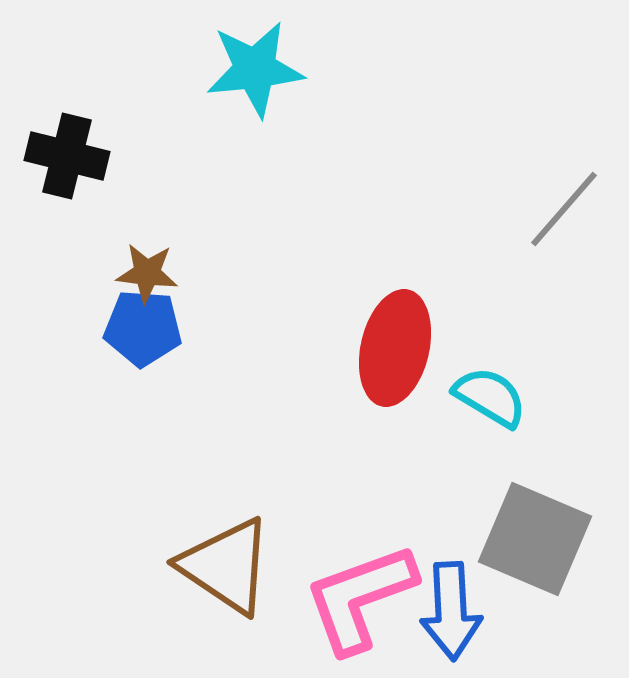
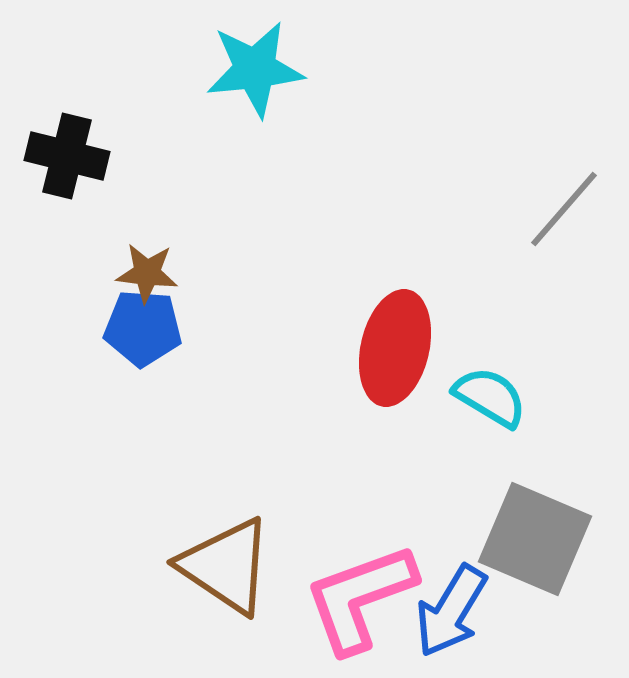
blue arrow: rotated 34 degrees clockwise
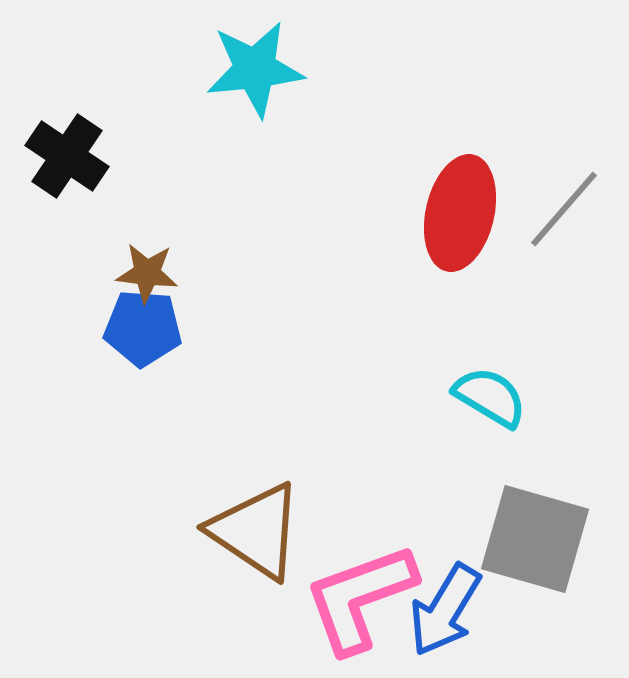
black cross: rotated 20 degrees clockwise
red ellipse: moved 65 px right, 135 px up
gray square: rotated 7 degrees counterclockwise
brown triangle: moved 30 px right, 35 px up
blue arrow: moved 6 px left, 1 px up
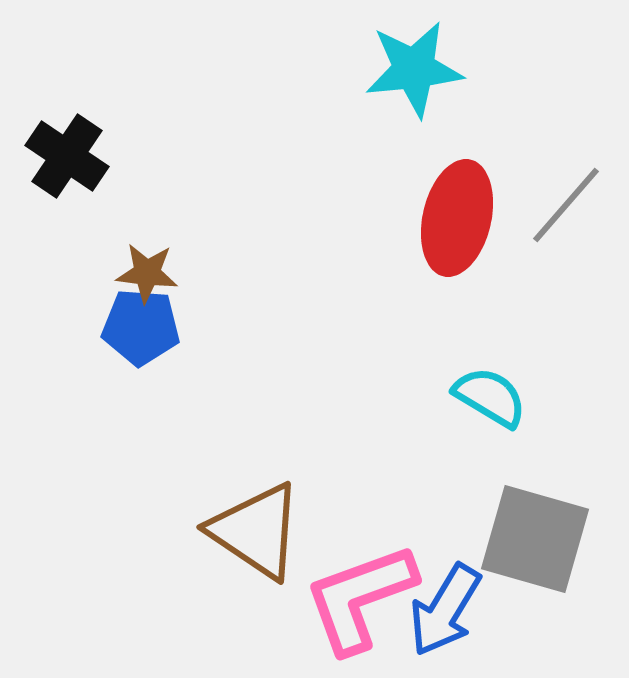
cyan star: moved 159 px right
gray line: moved 2 px right, 4 px up
red ellipse: moved 3 px left, 5 px down
blue pentagon: moved 2 px left, 1 px up
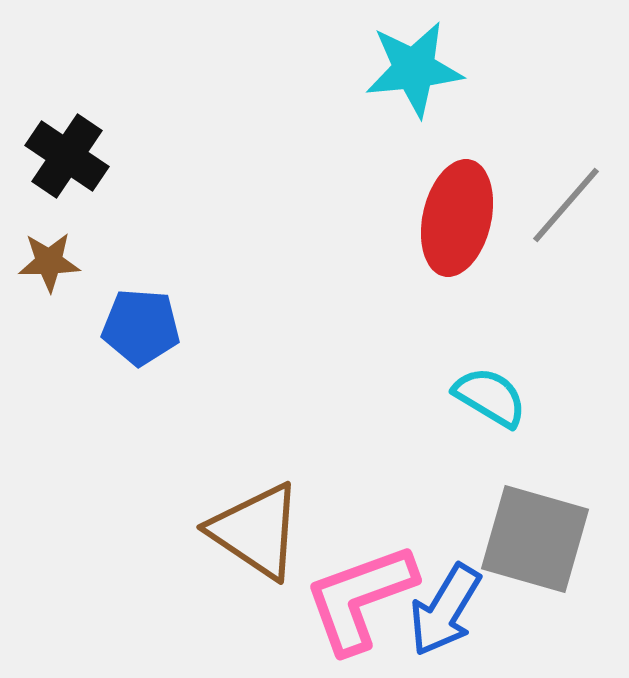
brown star: moved 98 px left, 11 px up; rotated 8 degrees counterclockwise
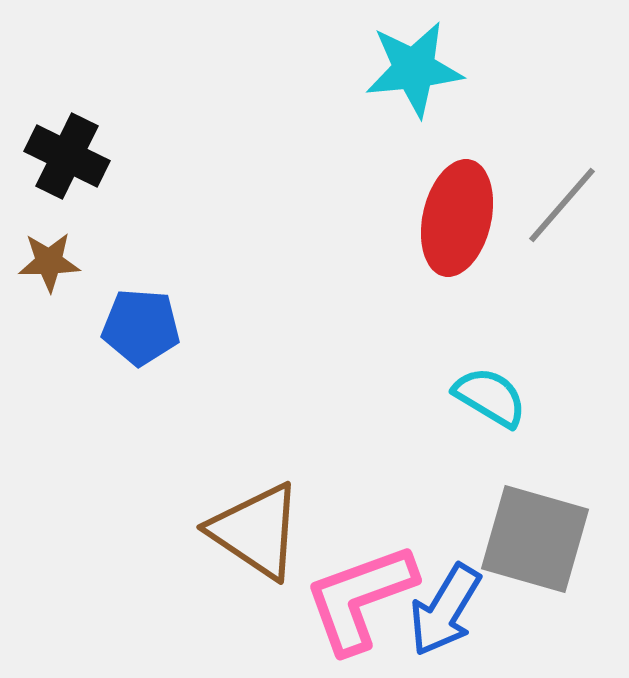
black cross: rotated 8 degrees counterclockwise
gray line: moved 4 px left
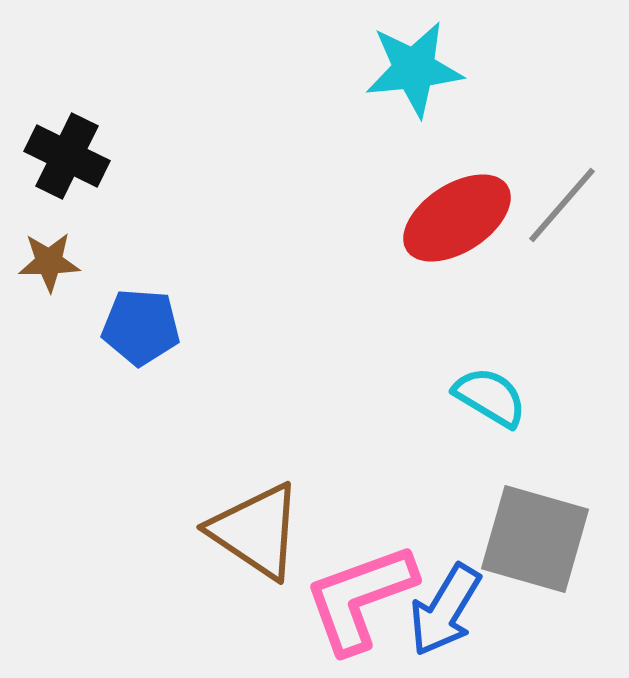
red ellipse: rotated 44 degrees clockwise
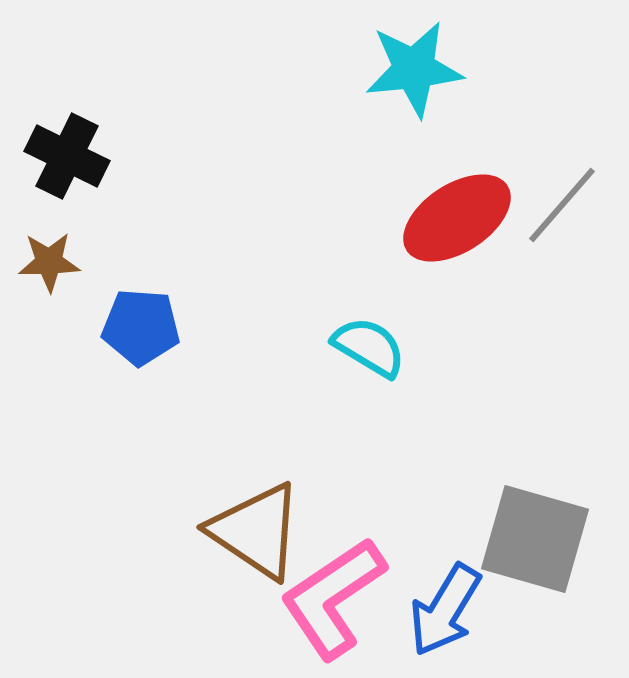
cyan semicircle: moved 121 px left, 50 px up
pink L-shape: moved 27 px left; rotated 14 degrees counterclockwise
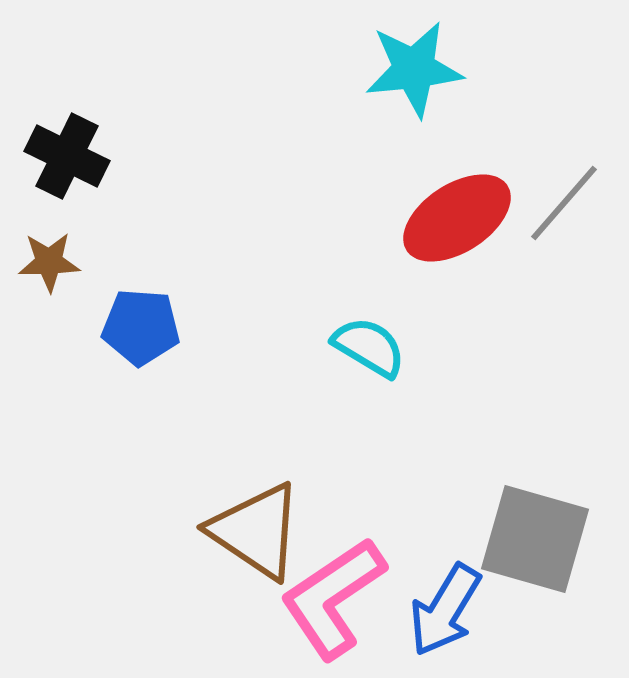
gray line: moved 2 px right, 2 px up
